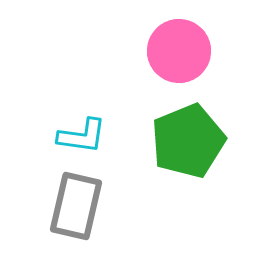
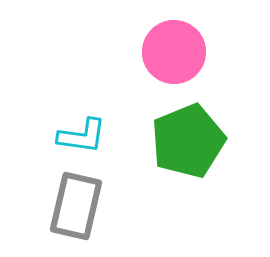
pink circle: moved 5 px left, 1 px down
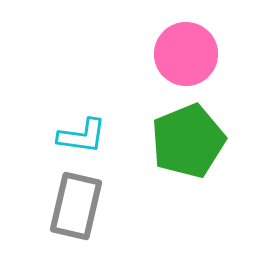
pink circle: moved 12 px right, 2 px down
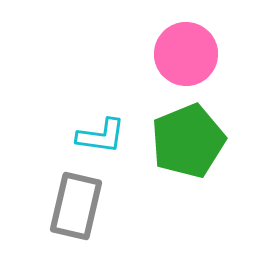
cyan L-shape: moved 19 px right
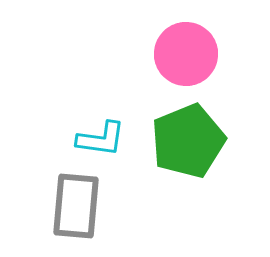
cyan L-shape: moved 3 px down
gray rectangle: rotated 8 degrees counterclockwise
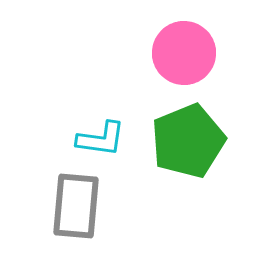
pink circle: moved 2 px left, 1 px up
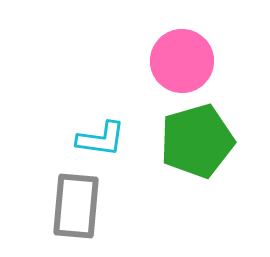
pink circle: moved 2 px left, 8 px down
green pentagon: moved 9 px right; rotated 6 degrees clockwise
